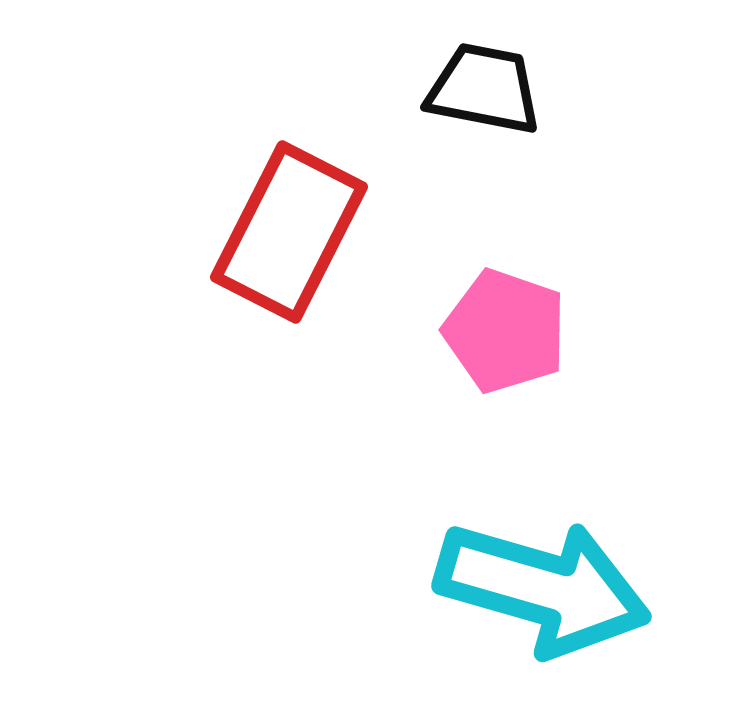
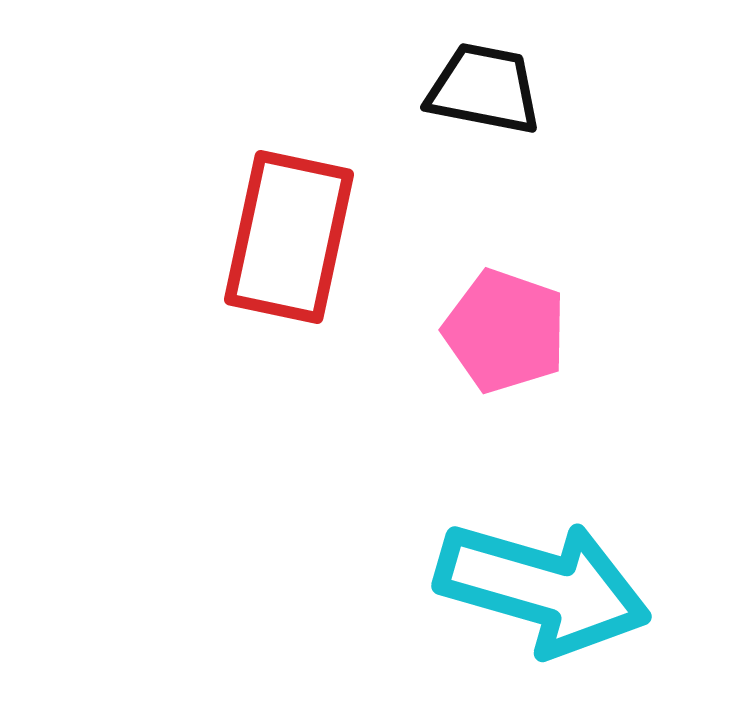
red rectangle: moved 5 px down; rotated 15 degrees counterclockwise
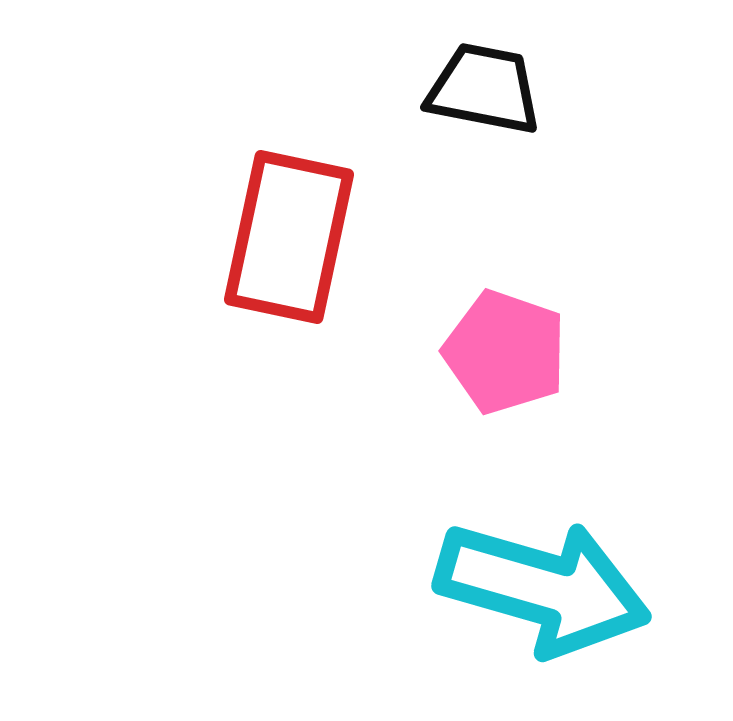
pink pentagon: moved 21 px down
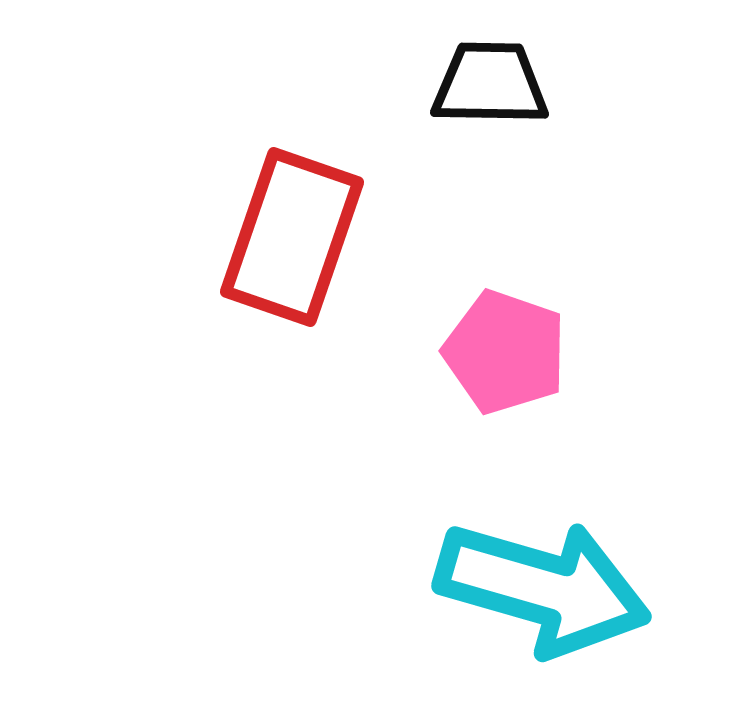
black trapezoid: moved 6 px right, 5 px up; rotated 10 degrees counterclockwise
red rectangle: moved 3 px right; rotated 7 degrees clockwise
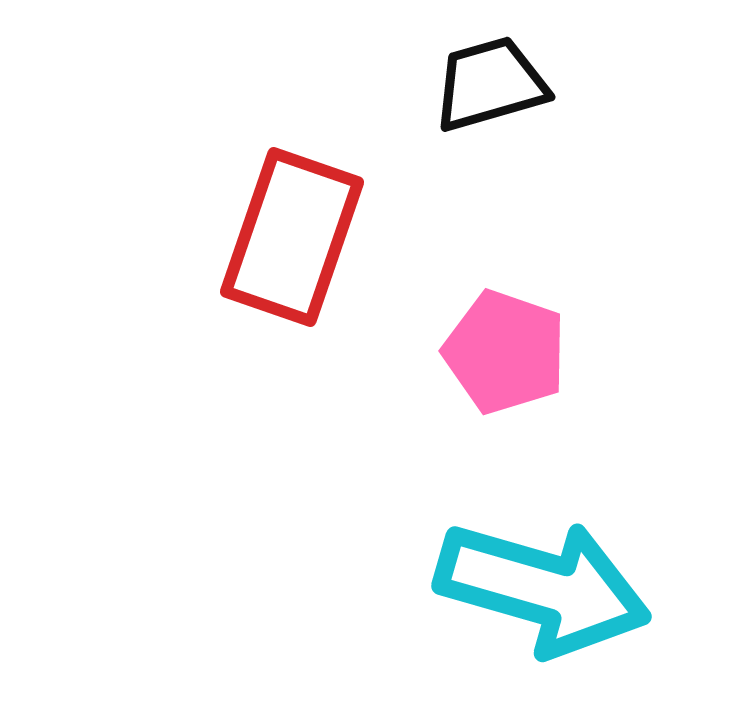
black trapezoid: rotated 17 degrees counterclockwise
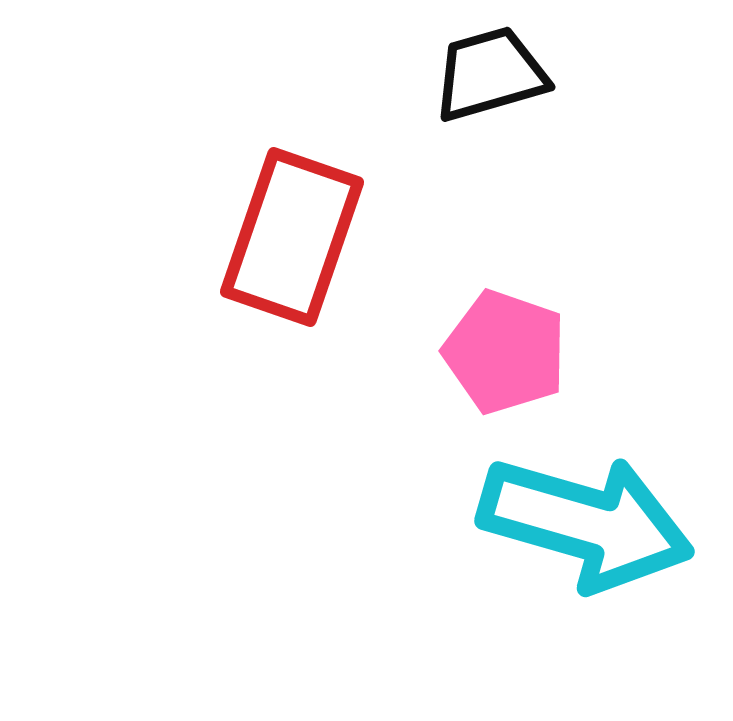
black trapezoid: moved 10 px up
cyan arrow: moved 43 px right, 65 px up
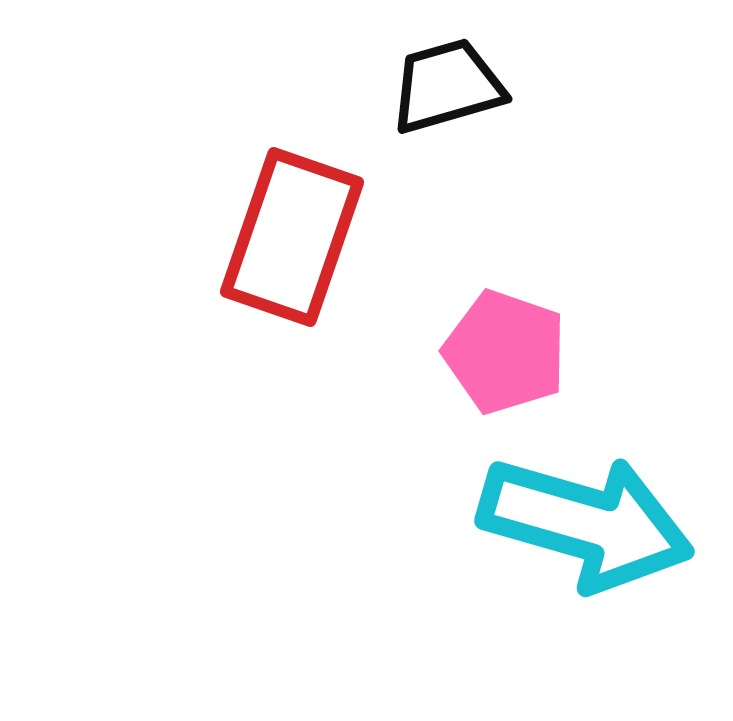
black trapezoid: moved 43 px left, 12 px down
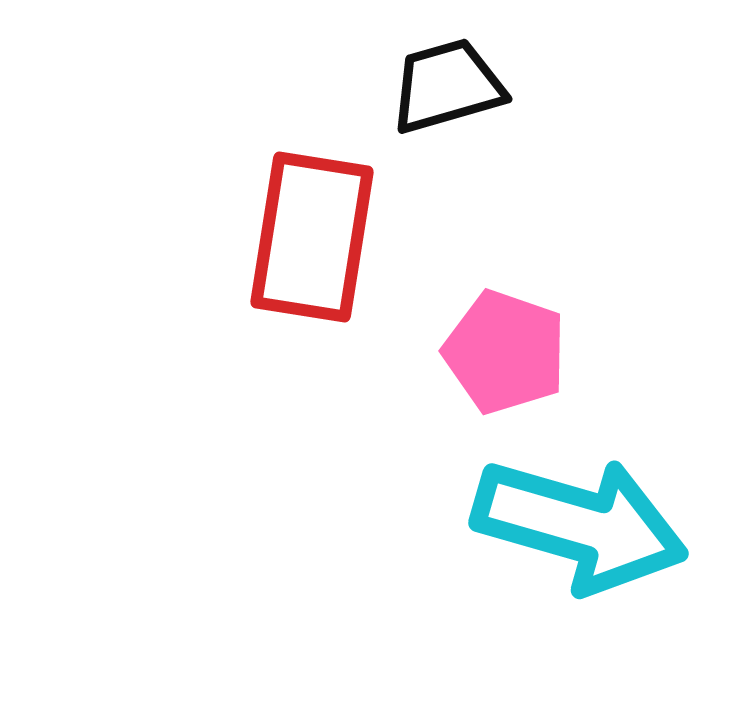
red rectangle: moved 20 px right; rotated 10 degrees counterclockwise
cyan arrow: moved 6 px left, 2 px down
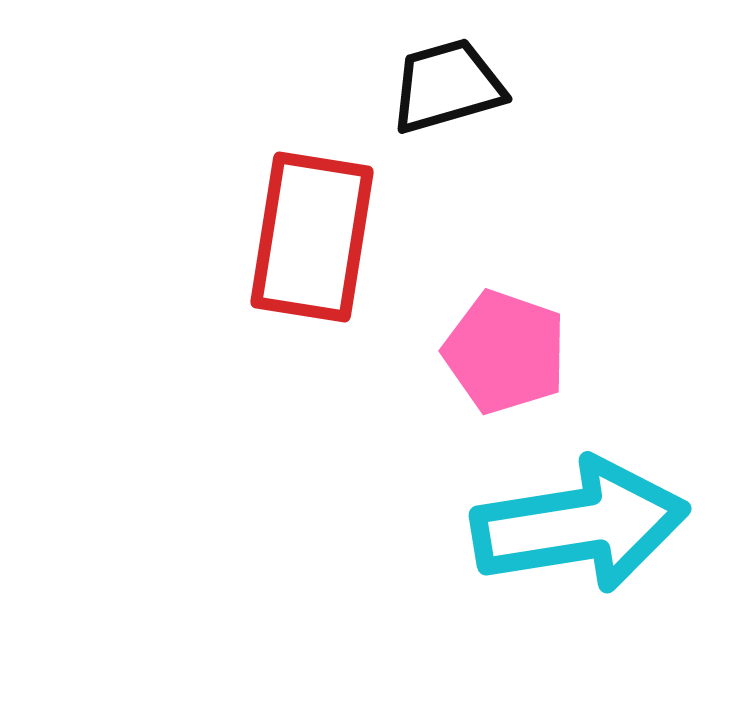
cyan arrow: rotated 25 degrees counterclockwise
